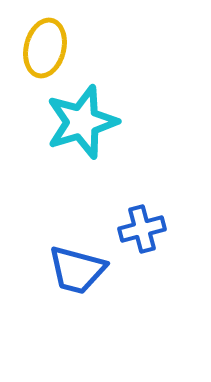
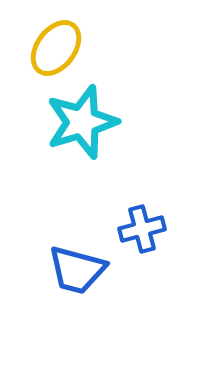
yellow ellipse: moved 11 px right; rotated 22 degrees clockwise
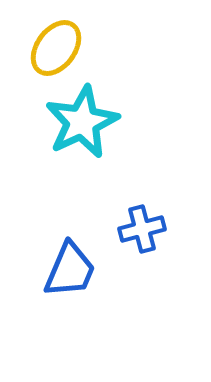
cyan star: rotated 8 degrees counterclockwise
blue trapezoid: moved 7 px left; rotated 82 degrees counterclockwise
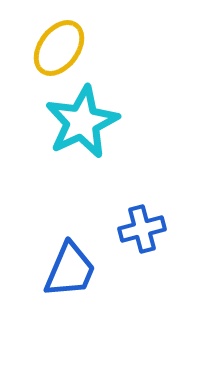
yellow ellipse: moved 3 px right
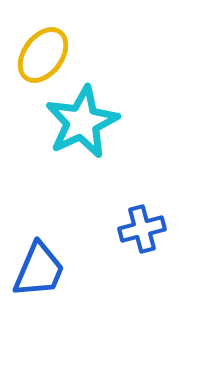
yellow ellipse: moved 16 px left, 7 px down
blue trapezoid: moved 31 px left
